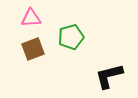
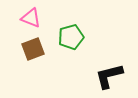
pink triangle: rotated 25 degrees clockwise
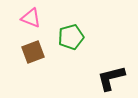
brown square: moved 3 px down
black L-shape: moved 2 px right, 2 px down
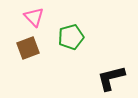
pink triangle: moved 3 px right, 1 px up; rotated 25 degrees clockwise
brown square: moved 5 px left, 4 px up
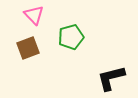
pink triangle: moved 2 px up
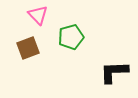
pink triangle: moved 4 px right
black L-shape: moved 3 px right, 6 px up; rotated 12 degrees clockwise
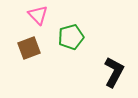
brown square: moved 1 px right
black L-shape: rotated 120 degrees clockwise
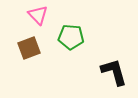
green pentagon: rotated 20 degrees clockwise
black L-shape: rotated 44 degrees counterclockwise
